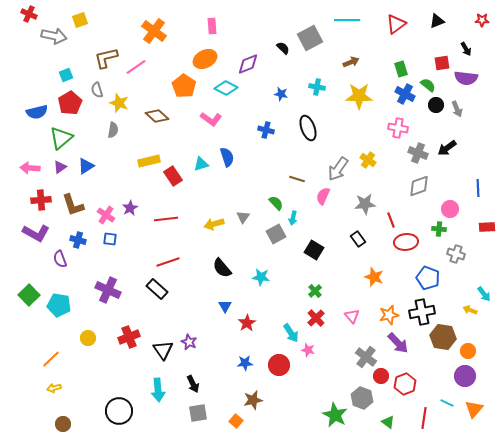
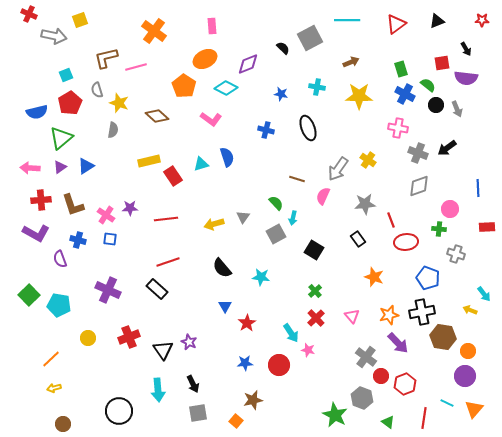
pink line at (136, 67): rotated 20 degrees clockwise
purple star at (130, 208): rotated 28 degrees clockwise
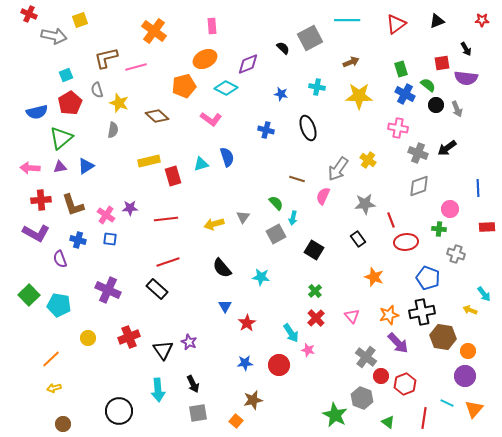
orange pentagon at (184, 86): rotated 25 degrees clockwise
purple triangle at (60, 167): rotated 24 degrees clockwise
red rectangle at (173, 176): rotated 18 degrees clockwise
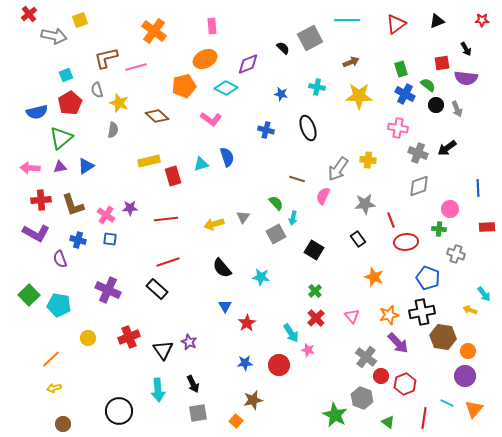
red cross at (29, 14): rotated 28 degrees clockwise
yellow cross at (368, 160): rotated 28 degrees counterclockwise
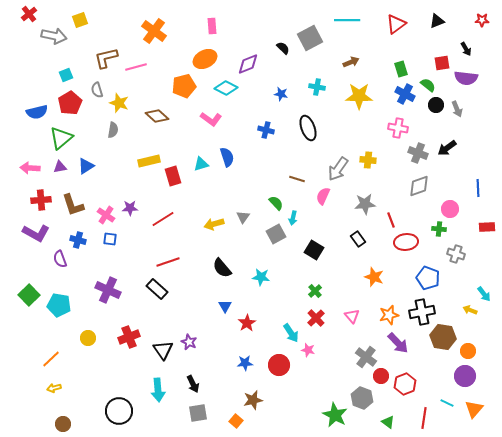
red line at (166, 219): moved 3 px left; rotated 25 degrees counterclockwise
